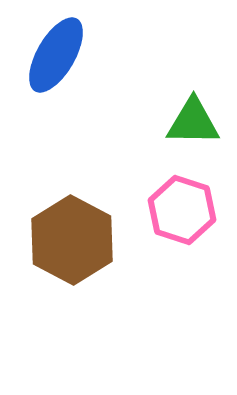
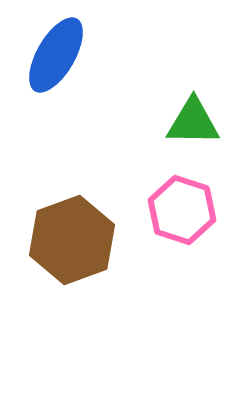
brown hexagon: rotated 12 degrees clockwise
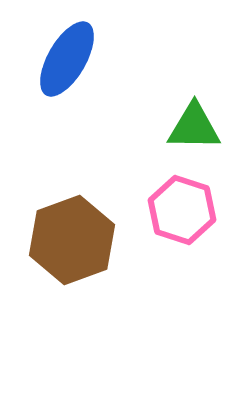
blue ellipse: moved 11 px right, 4 px down
green triangle: moved 1 px right, 5 px down
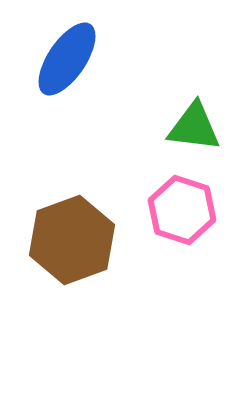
blue ellipse: rotated 4 degrees clockwise
green triangle: rotated 6 degrees clockwise
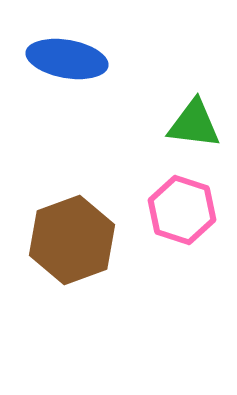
blue ellipse: rotated 66 degrees clockwise
green triangle: moved 3 px up
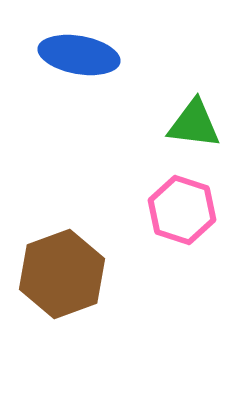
blue ellipse: moved 12 px right, 4 px up
brown hexagon: moved 10 px left, 34 px down
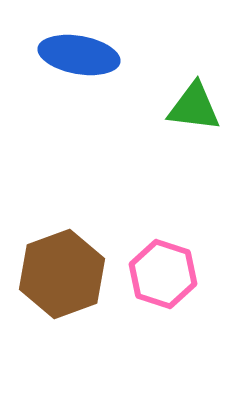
green triangle: moved 17 px up
pink hexagon: moved 19 px left, 64 px down
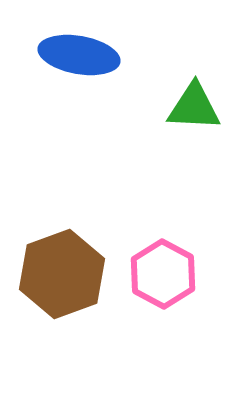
green triangle: rotated 4 degrees counterclockwise
pink hexagon: rotated 10 degrees clockwise
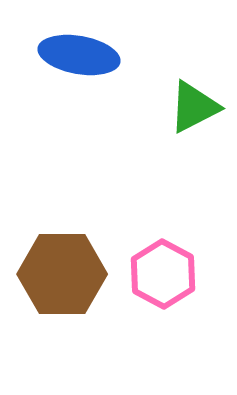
green triangle: rotated 30 degrees counterclockwise
brown hexagon: rotated 20 degrees clockwise
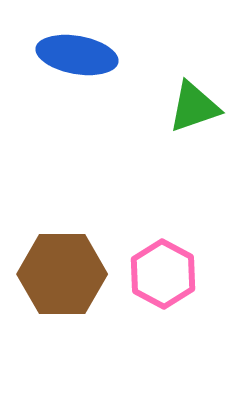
blue ellipse: moved 2 px left
green triangle: rotated 8 degrees clockwise
